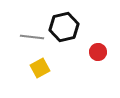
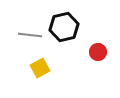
gray line: moved 2 px left, 2 px up
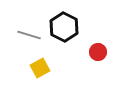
black hexagon: rotated 20 degrees counterclockwise
gray line: moved 1 px left; rotated 10 degrees clockwise
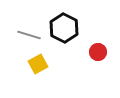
black hexagon: moved 1 px down
yellow square: moved 2 px left, 4 px up
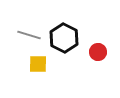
black hexagon: moved 10 px down
yellow square: rotated 30 degrees clockwise
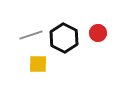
gray line: moved 2 px right; rotated 35 degrees counterclockwise
red circle: moved 19 px up
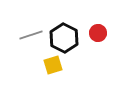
yellow square: moved 15 px right, 1 px down; rotated 18 degrees counterclockwise
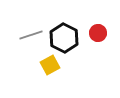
yellow square: moved 3 px left; rotated 12 degrees counterclockwise
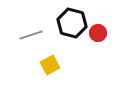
black hexagon: moved 8 px right, 15 px up; rotated 12 degrees counterclockwise
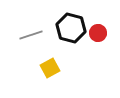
black hexagon: moved 1 px left, 5 px down
yellow square: moved 3 px down
